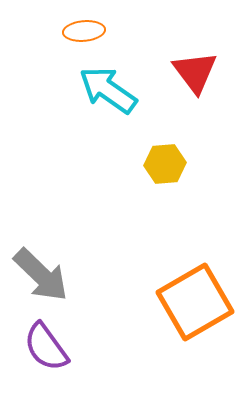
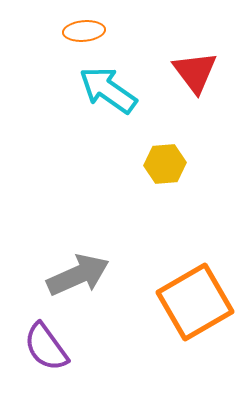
gray arrow: moved 37 px right; rotated 68 degrees counterclockwise
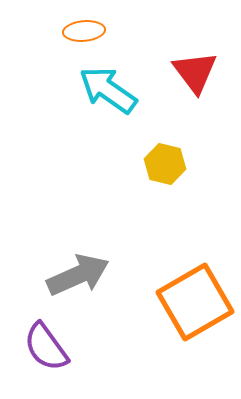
yellow hexagon: rotated 18 degrees clockwise
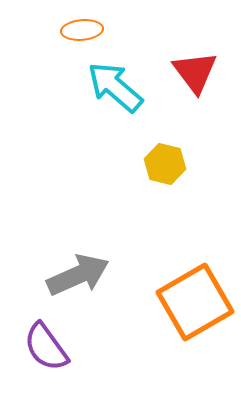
orange ellipse: moved 2 px left, 1 px up
cyan arrow: moved 7 px right, 3 px up; rotated 6 degrees clockwise
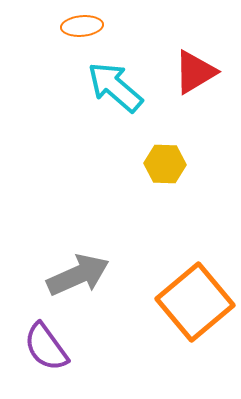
orange ellipse: moved 4 px up
red triangle: rotated 36 degrees clockwise
yellow hexagon: rotated 12 degrees counterclockwise
orange square: rotated 10 degrees counterclockwise
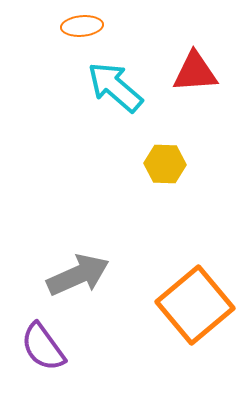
red triangle: rotated 27 degrees clockwise
orange square: moved 3 px down
purple semicircle: moved 3 px left
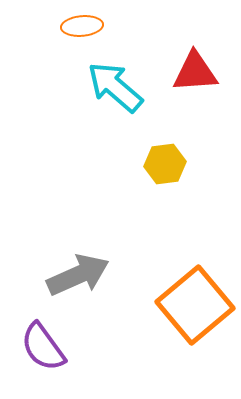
yellow hexagon: rotated 9 degrees counterclockwise
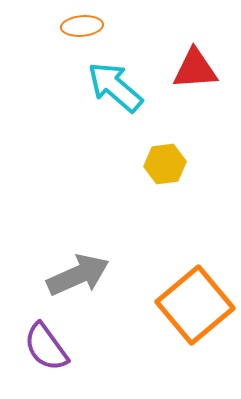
red triangle: moved 3 px up
purple semicircle: moved 3 px right
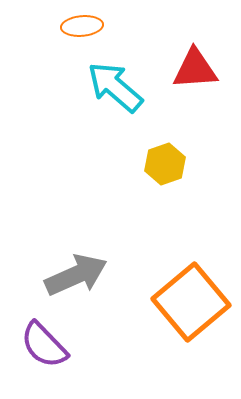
yellow hexagon: rotated 12 degrees counterclockwise
gray arrow: moved 2 px left
orange square: moved 4 px left, 3 px up
purple semicircle: moved 2 px left, 2 px up; rotated 8 degrees counterclockwise
